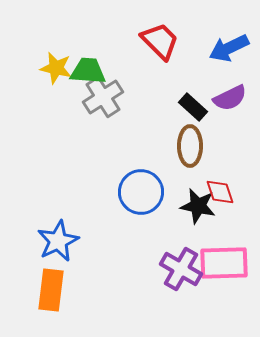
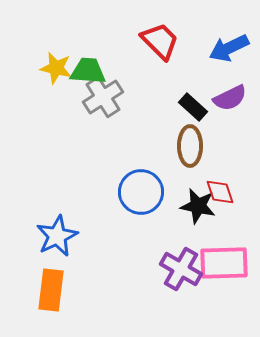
blue star: moved 1 px left, 5 px up
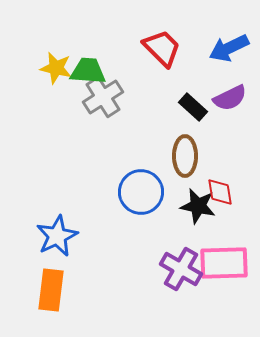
red trapezoid: moved 2 px right, 7 px down
brown ellipse: moved 5 px left, 10 px down
red diamond: rotated 8 degrees clockwise
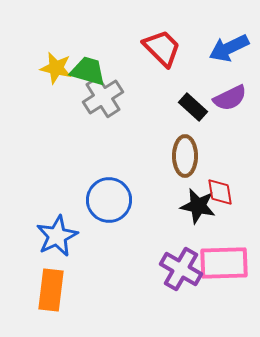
green trapezoid: rotated 12 degrees clockwise
blue circle: moved 32 px left, 8 px down
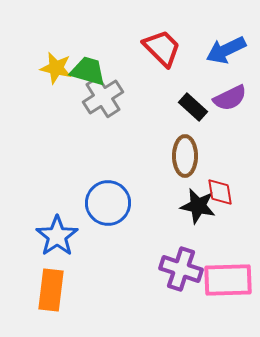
blue arrow: moved 3 px left, 2 px down
blue circle: moved 1 px left, 3 px down
blue star: rotated 9 degrees counterclockwise
pink rectangle: moved 4 px right, 17 px down
purple cross: rotated 12 degrees counterclockwise
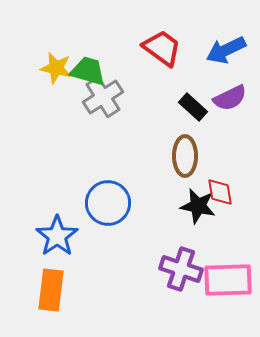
red trapezoid: rotated 9 degrees counterclockwise
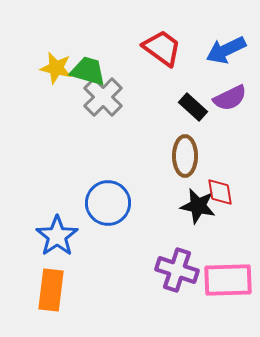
gray cross: rotated 12 degrees counterclockwise
purple cross: moved 4 px left, 1 px down
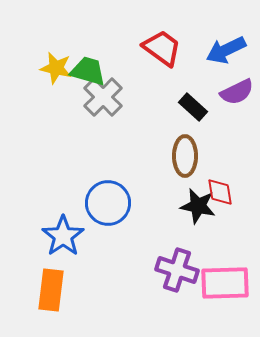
purple semicircle: moved 7 px right, 6 px up
blue star: moved 6 px right
pink rectangle: moved 3 px left, 3 px down
